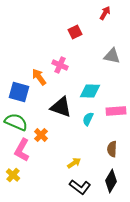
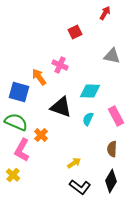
pink rectangle: moved 5 px down; rotated 66 degrees clockwise
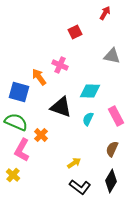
brown semicircle: rotated 21 degrees clockwise
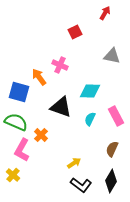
cyan semicircle: moved 2 px right
black L-shape: moved 1 px right, 2 px up
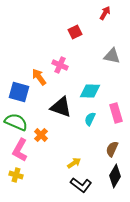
pink rectangle: moved 3 px up; rotated 12 degrees clockwise
pink L-shape: moved 2 px left
yellow cross: moved 3 px right; rotated 24 degrees counterclockwise
black diamond: moved 4 px right, 5 px up
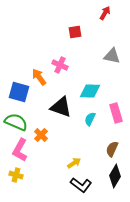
red square: rotated 16 degrees clockwise
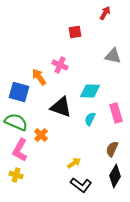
gray triangle: moved 1 px right
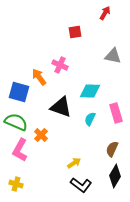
yellow cross: moved 9 px down
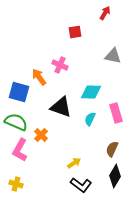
cyan diamond: moved 1 px right, 1 px down
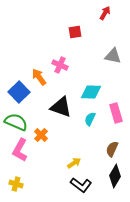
blue square: rotated 30 degrees clockwise
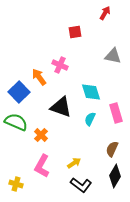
cyan diamond: rotated 70 degrees clockwise
pink L-shape: moved 22 px right, 16 px down
